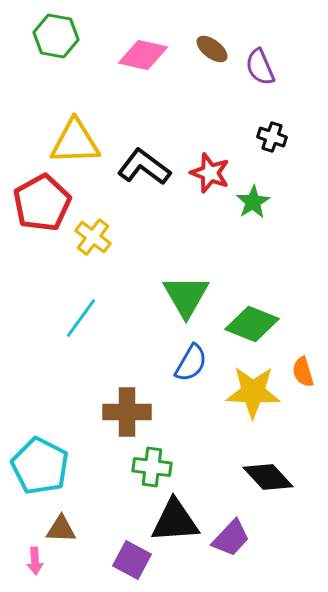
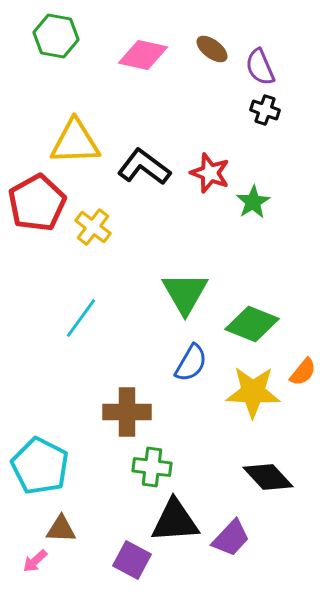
black cross: moved 7 px left, 27 px up
red pentagon: moved 5 px left
yellow cross: moved 10 px up
green triangle: moved 1 px left, 3 px up
orange semicircle: rotated 124 degrees counterclockwise
pink arrow: rotated 52 degrees clockwise
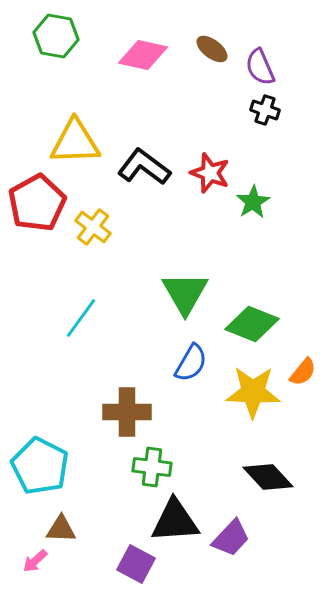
purple square: moved 4 px right, 4 px down
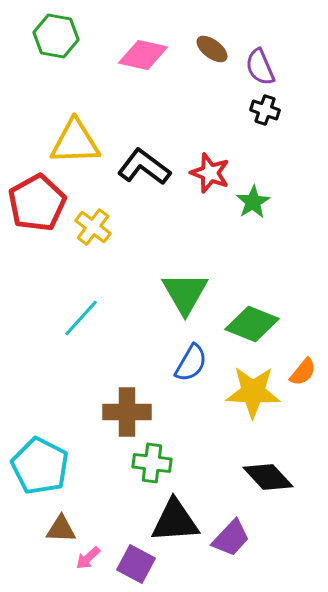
cyan line: rotated 6 degrees clockwise
green cross: moved 4 px up
pink arrow: moved 53 px right, 3 px up
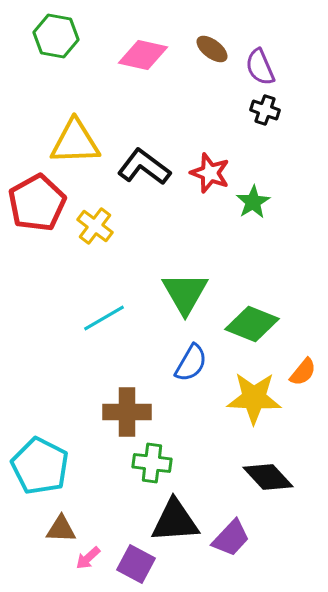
yellow cross: moved 2 px right, 1 px up
cyan line: moved 23 px right; rotated 18 degrees clockwise
yellow star: moved 1 px right, 6 px down
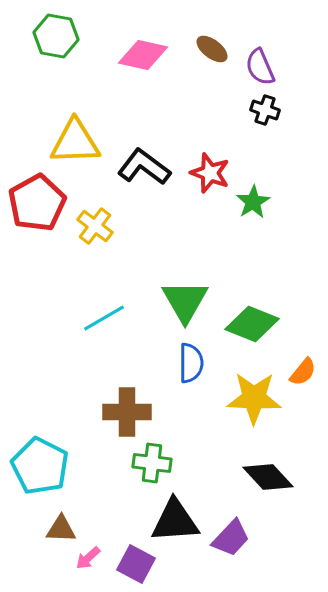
green triangle: moved 8 px down
blue semicircle: rotated 30 degrees counterclockwise
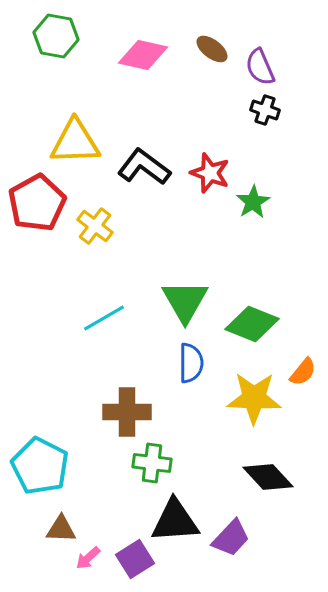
purple square: moved 1 px left, 5 px up; rotated 30 degrees clockwise
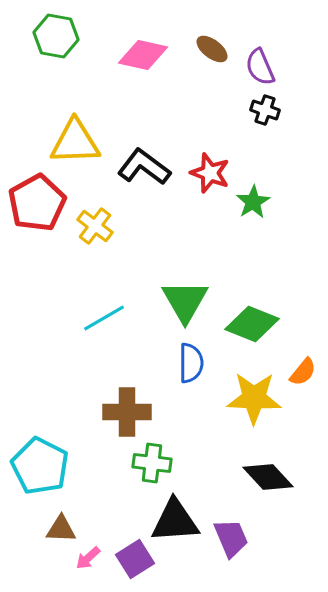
purple trapezoid: rotated 66 degrees counterclockwise
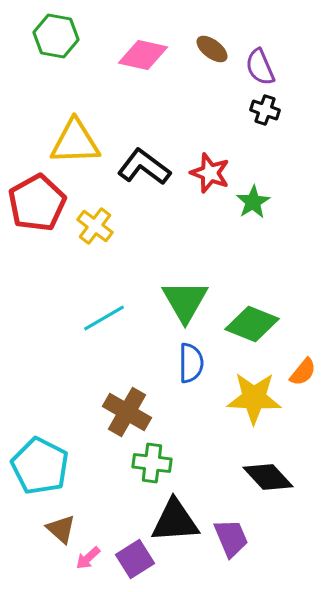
brown cross: rotated 30 degrees clockwise
brown triangle: rotated 40 degrees clockwise
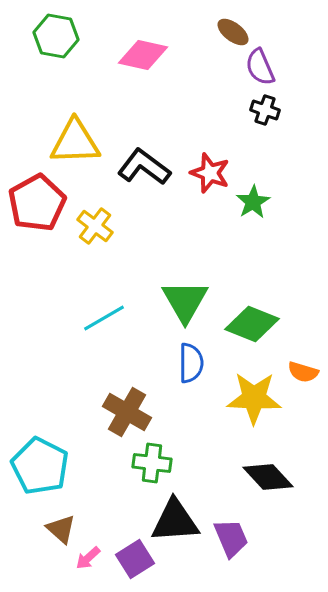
brown ellipse: moved 21 px right, 17 px up
orange semicircle: rotated 68 degrees clockwise
